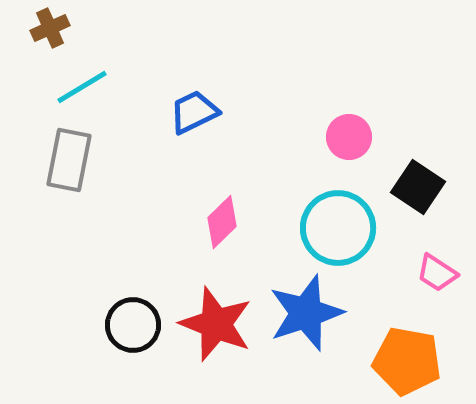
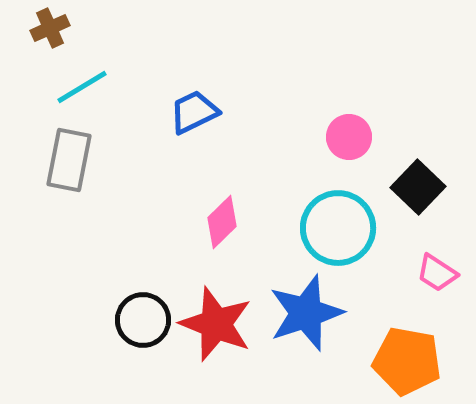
black square: rotated 10 degrees clockwise
black circle: moved 10 px right, 5 px up
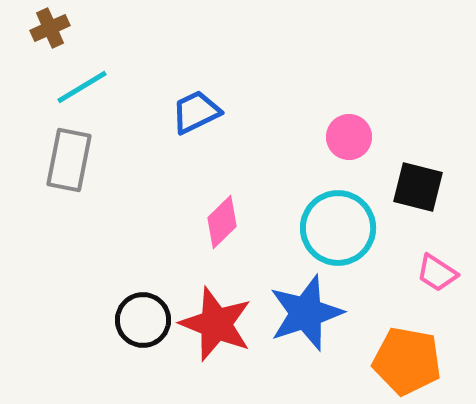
blue trapezoid: moved 2 px right
black square: rotated 30 degrees counterclockwise
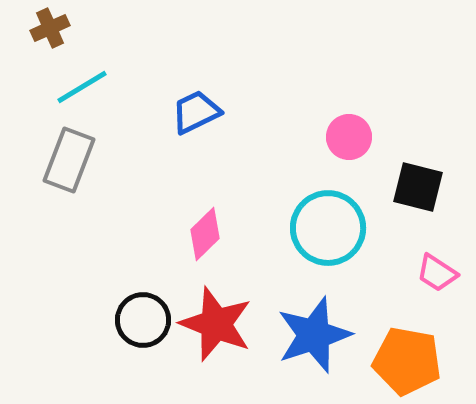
gray rectangle: rotated 10 degrees clockwise
pink diamond: moved 17 px left, 12 px down
cyan circle: moved 10 px left
blue star: moved 8 px right, 22 px down
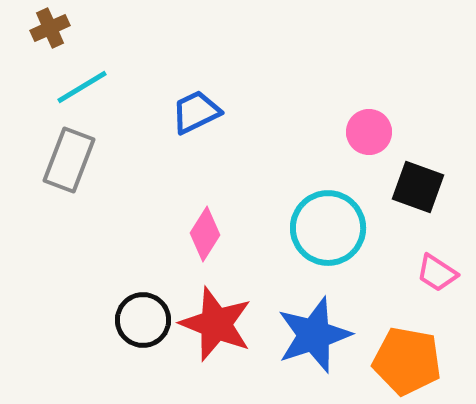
pink circle: moved 20 px right, 5 px up
black square: rotated 6 degrees clockwise
pink diamond: rotated 14 degrees counterclockwise
